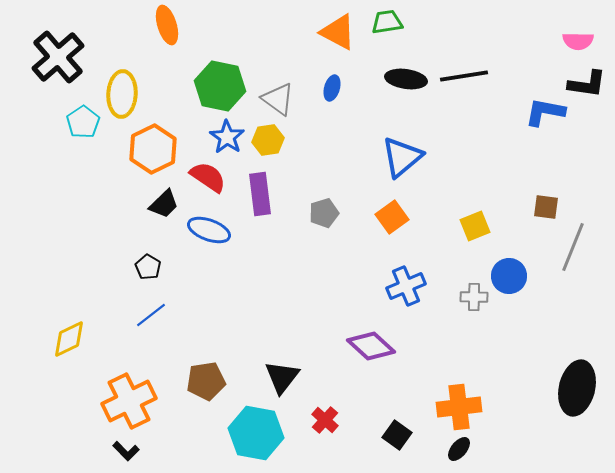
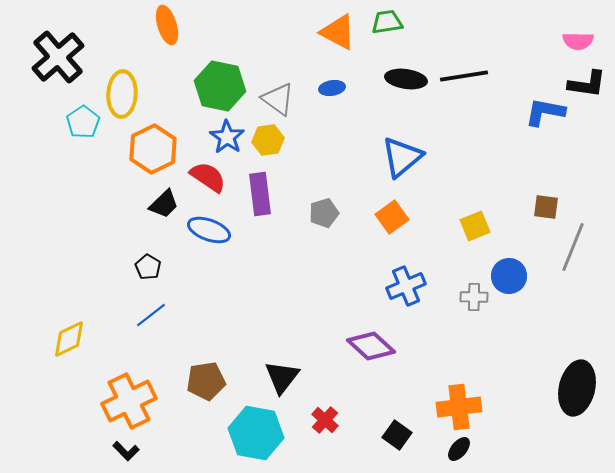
blue ellipse at (332, 88): rotated 65 degrees clockwise
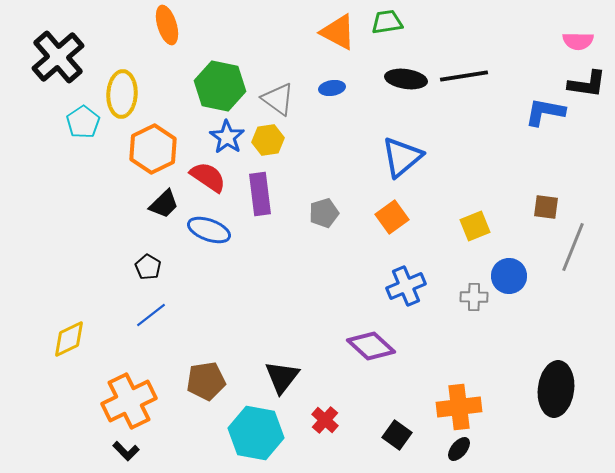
black ellipse at (577, 388): moved 21 px left, 1 px down; rotated 6 degrees counterclockwise
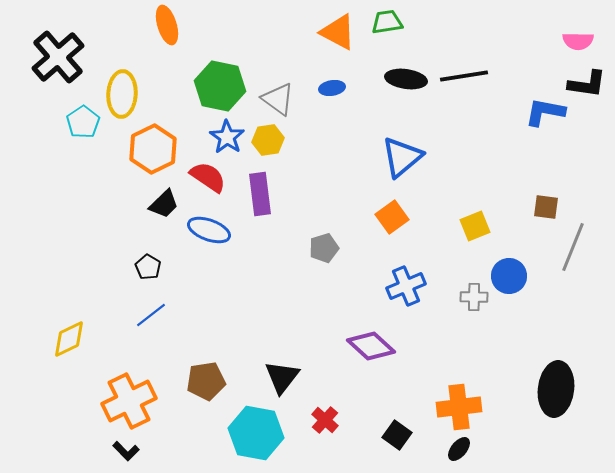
gray pentagon at (324, 213): moved 35 px down
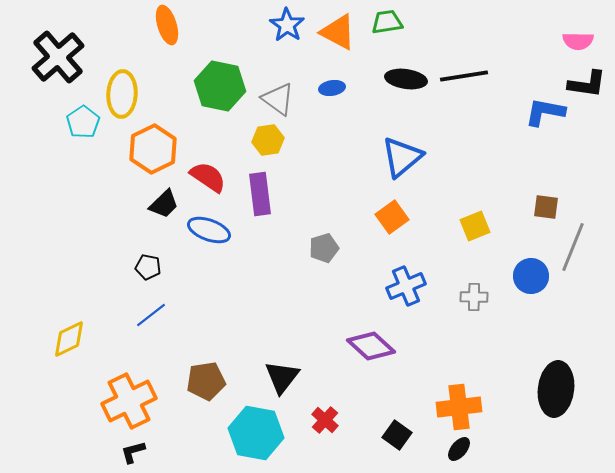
blue star at (227, 137): moved 60 px right, 112 px up
black pentagon at (148, 267): rotated 20 degrees counterclockwise
blue circle at (509, 276): moved 22 px right
black L-shape at (126, 451): moved 7 px right, 1 px down; rotated 120 degrees clockwise
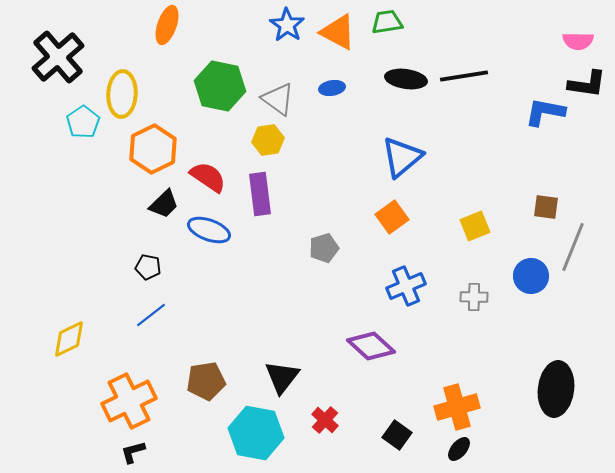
orange ellipse at (167, 25): rotated 36 degrees clockwise
orange cross at (459, 407): moved 2 px left; rotated 9 degrees counterclockwise
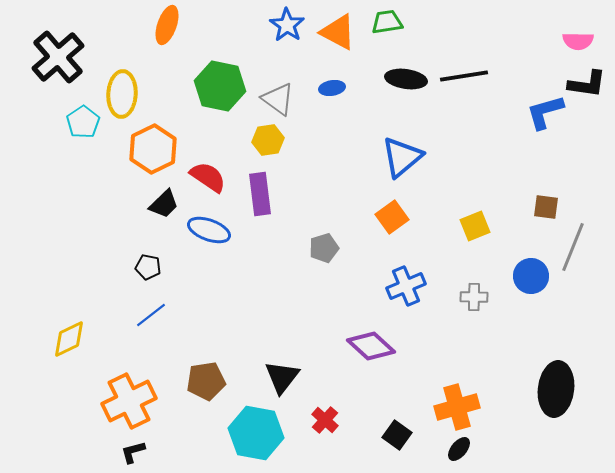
blue L-shape at (545, 112): rotated 27 degrees counterclockwise
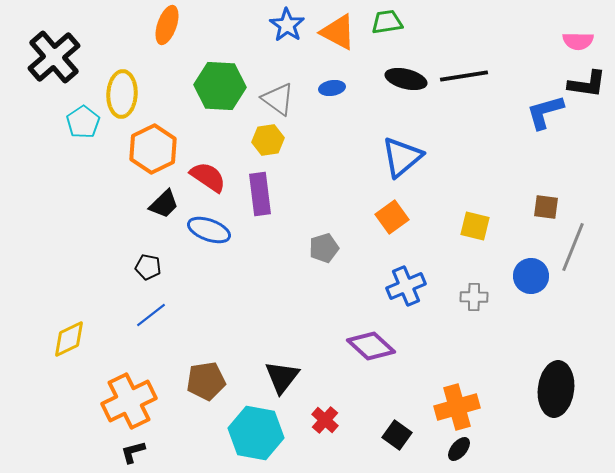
black cross at (58, 57): moved 4 px left
black ellipse at (406, 79): rotated 6 degrees clockwise
green hexagon at (220, 86): rotated 9 degrees counterclockwise
yellow square at (475, 226): rotated 36 degrees clockwise
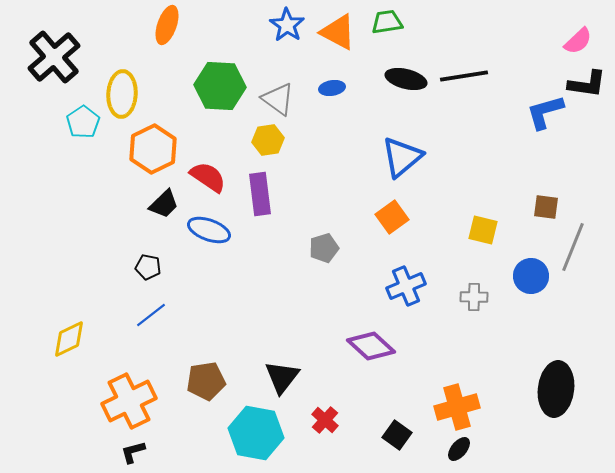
pink semicircle at (578, 41): rotated 44 degrees counterclockwise
yellow square at (475, 226): moved 8 px right, 4 px down
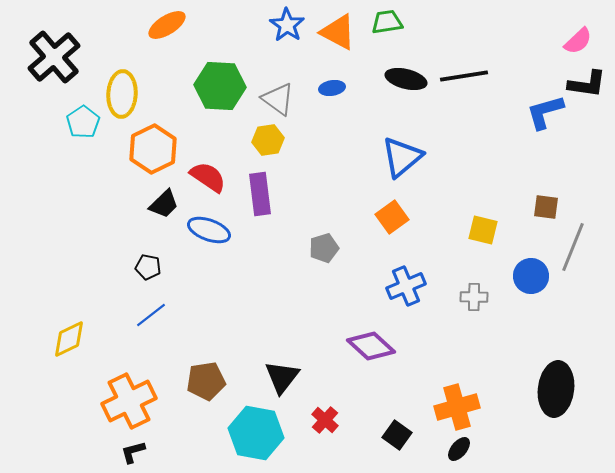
orange ellipse at (167, 25): rotated 39 degrees clockwise
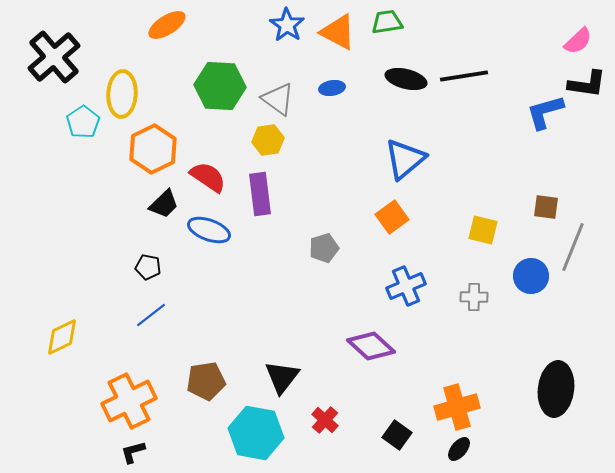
blue triangle at (402, 157): moved 3 px right, 2 px down
yellow diamond at (69, 339): moved 7 px left, 2 px up
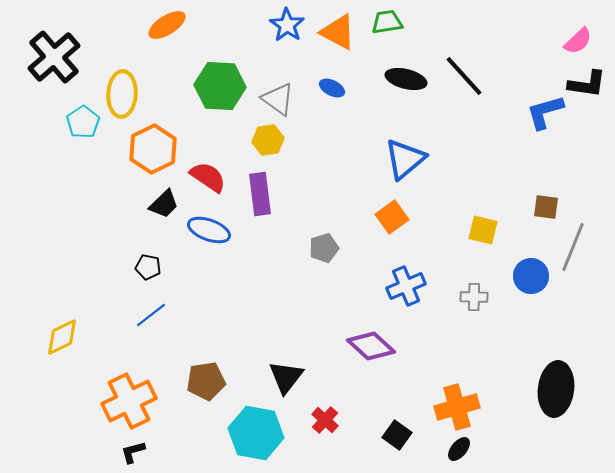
black line at (464, 76): rotated 57 degrees clockwise
blue ellipse at (332, 88): rotated 35 degrees clockwise
black triangle at (282, 377): moved 4 px right
